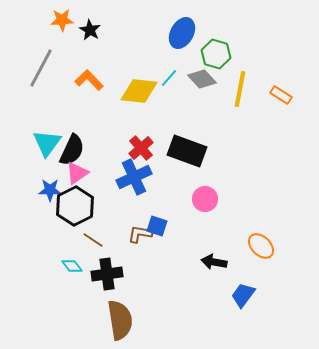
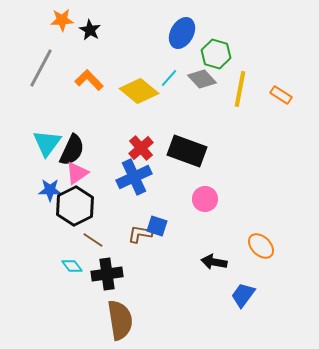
yellow diamond: rotated 33 degrees clockwise
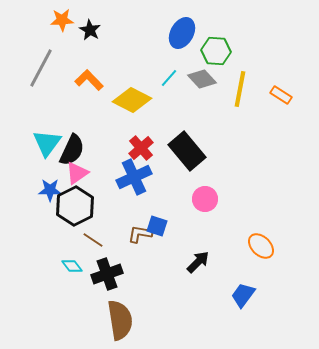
green hexagon: moved 3 px up; rotated 12 degrees counterclockwise
yellow diamond: moved 7 px left, 9 px down; rotated 12 degrees counterclockwise
black rectangle: rotated 30 degrees clockwise
black arrow: moved 16 px left; rotated 125 degrees clockwise
black cross: rotated 12 degrees counterclockwise
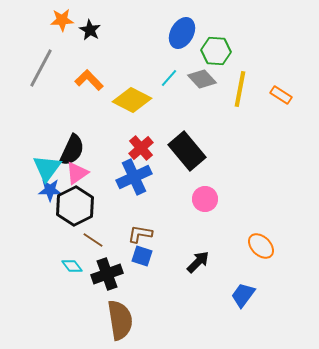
cyan triangle: moved 25 px down
blue square: moved 15 px left, 30 px down
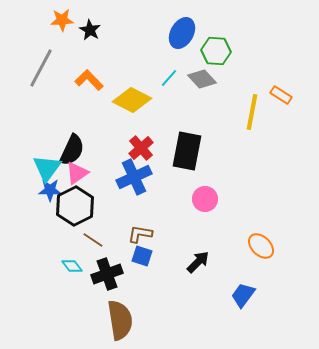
yellow line: moved 12 px right, 23 px down
black rectangle: rotated 51 degrees clockwise
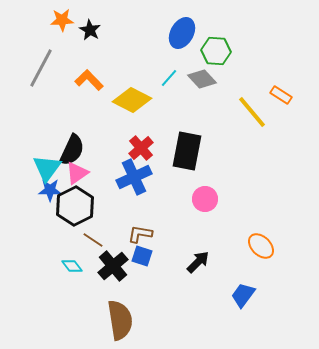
yellow line: rotated 51 degrees counterclockwise
black cross: moved 6 px right, 8 px up; rotated 20 degrees counterclockwise
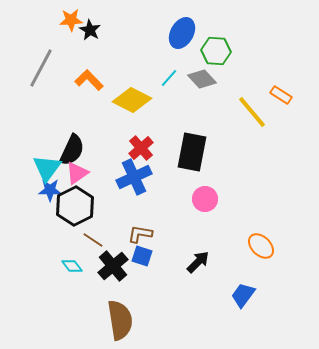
orange star: moved 9 px right
black rectangle: moved 5 px right, 1 px down
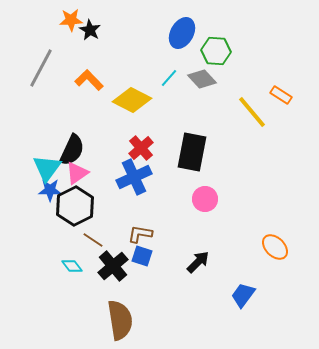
orange ellipse: moved 14 px right, 1 px down
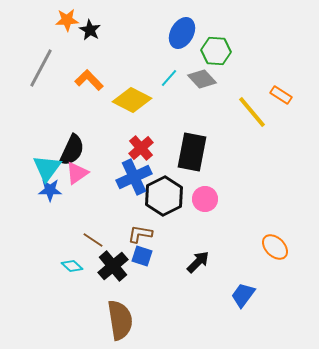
orange star: moved 4 px left
black hexagon: moved 89 px right, 10 px up
cyan diamond: rotated 10 degrees counterclockwise
